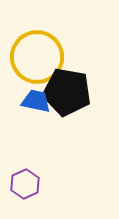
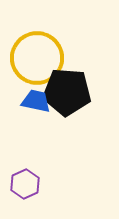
yellow circle: moved 1 px down
black pentagon: rotated 6 degrees counterclockwise
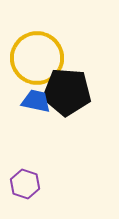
purple hexagon: rotated 16 degrees counterclockwise
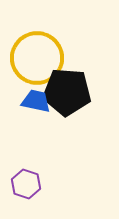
purple hexagon: moved 1 px right
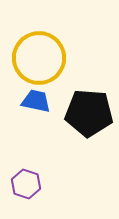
yellow circle: moved 2 px right
black pentagon: moved 22 px right, 21 px down
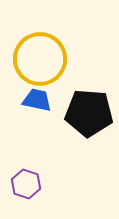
yellow circle: moved 1 px right, 1 px down
blue trapezoid: moved 1 px right, 1 px up
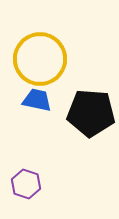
black pentagon: moved 2 px right
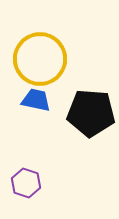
blue trapezoid: moved 1 px left
purple hexagon: moved 1 px up
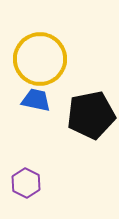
black pentagon: moved 2 px down; rotated 15 degrees counterclockwise
purple hexagon: rotated 8 degrees clockwise
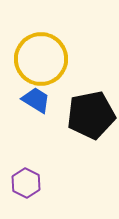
yellow circle: moved 1 px right
blue trapezoid: rotated 20 degrees clockwise
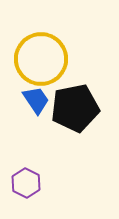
blue trapezoid: rotated 24 degrees clockwise
black pentagon: moved 16 px left, 7 px up
